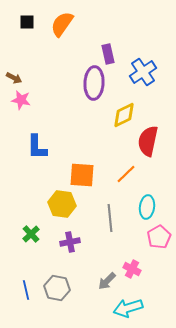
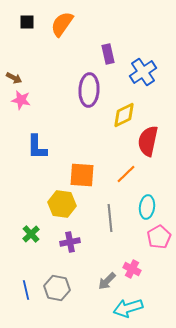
purple ellipse: moved 5 px left, 7 px down
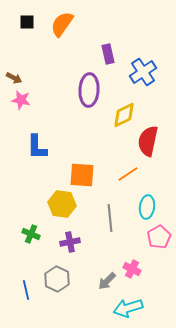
orange line: moved 2 px right; rotated 10 degrees clockwise
green cross: rotated 24 degrees counterclockwise
gray hexagon: moved 9 px up; rotated 15 degrees clockwise
